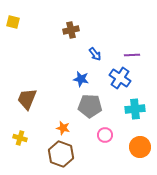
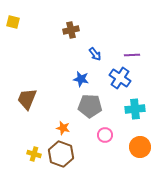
yellow cross: moved 14 px right, 16 px down
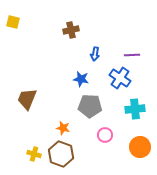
blue arrow: rotated 48 degrees clockwise
